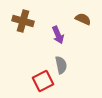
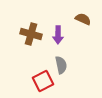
brown cross: moved 8 px right, 13 px down
purple arrow: rotated 24 degrees clockwise
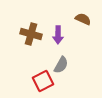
gray semicircle: rotated 42 degrees clockwise
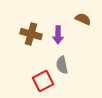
gray semicircle: moved 1 px right; rotated 138 degrees clockwise
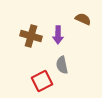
brown cross: moved 2 px down
red square: moved 1 px left
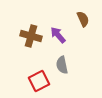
brown semicircle: rotated 42 degrees clockwise
purple arrow: rotated 138 degrees clockwise
red square: moved 3 px left
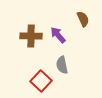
brown cross: rotated 15 degrees counterclockwise
red square: moved 2 px right; rotated 20 degrees counterclockwise
